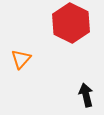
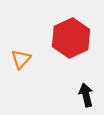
red hexagon: moved 15 px down; rotated 9 degrees clockwise
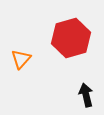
red hexagon: rotated 9 degrees clockwise
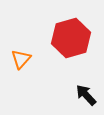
black arrow: rotated 30 degrees counterclockwise
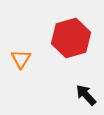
orange triangle: rotated 10 degrees counterclockwise
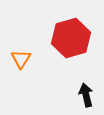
black arrow: rotated 30 degrees clockwise
